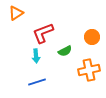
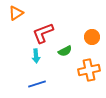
blue line: moved 2 px down
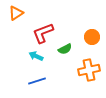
green semicircle: moved 2 px up
cyan arrow: rotated 120 degrees clockwise
blue line: moved 3 px up
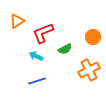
orange triangle: moved 1 px right, 8 px down
orange circle: moved 1 px right
orange cross: rotated 15 degrees counterclockwise
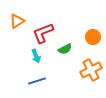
cyan arrow: rotated 136 degrees counterclockwise
orange cross: moved 2 px right
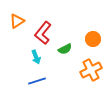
red L-shape: rotated 30 degrees counterclockwise
orange circle: moved 2 px down
cyan arrow: moved 1 px down
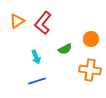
red L-shape: moved 10 px up
orange circle: moved 2 px left
orange cross: moved 1 px left; rotated 35 degrees clockwise
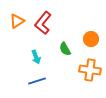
green semicircle: rotated 88 degrees clockwise
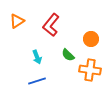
red L-shape: moved 8 px right, 2 px down
green semicircle: moved 3 px right, 6 px down; rotated 16 degrees counterclockwise
cyan arrow: moved 1 px right
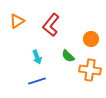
green semicircle: moved 1 px down
